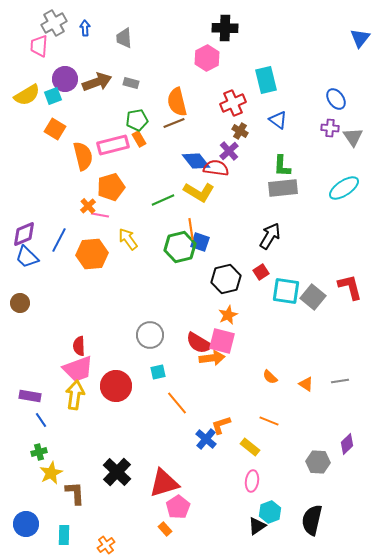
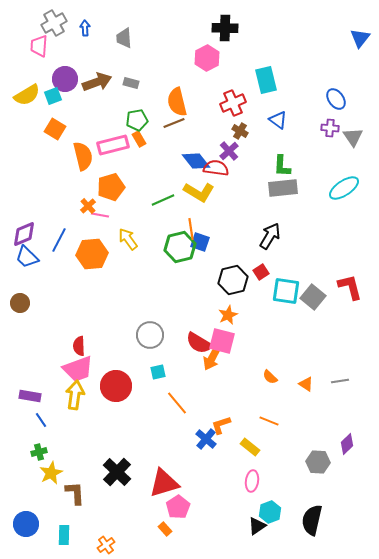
black hexagon at (226, 279): moved 7 px right, 1 px down
orange arrow at (212, 358): rotated 125 degrees clockwise
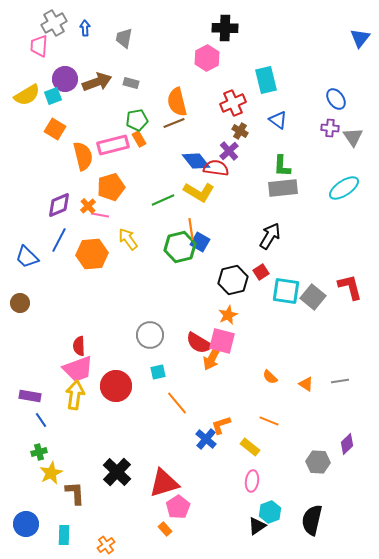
gray trapezoid at (124, 38): rotated 15 degrees clockwise
purple diamond at (24, 234): moved 35 px right, 29 px up
blue square at (200, 242): rotated 12 degrees clockwise
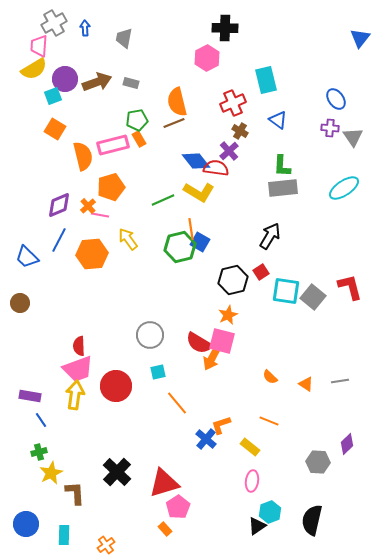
yellow semicircle at (27, 95): moved 7 px right, 26 px up
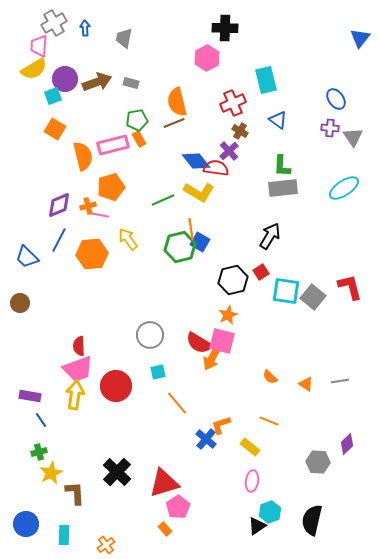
orange cross at (88, 206): rotated 28 degrees clockwise
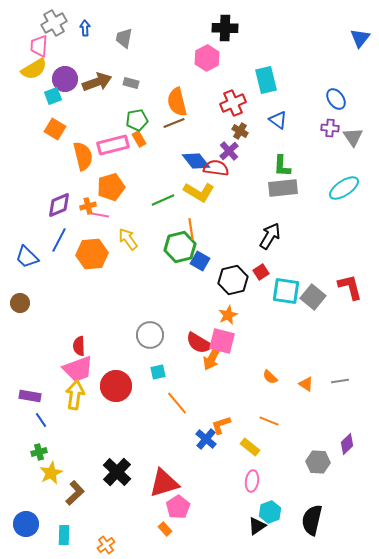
blue square at (200, 242): moved 19 px down
brown L-shape at (75, 493): rotated 50 degrees clockwise
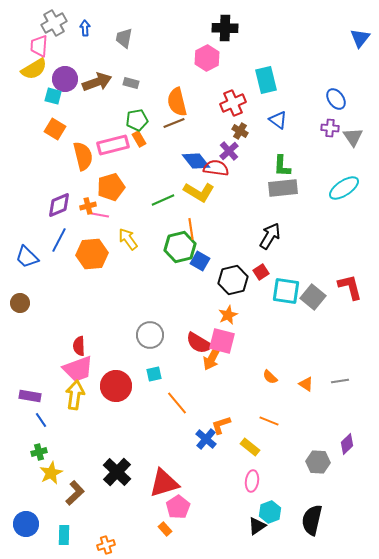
cyan square at (53, 96): rotated 36 degrees clockwise
cyan square at (158, 372): moved 4 px left, 2 px down
orange cross at (106, 545): rotated 18 degrees clockwise
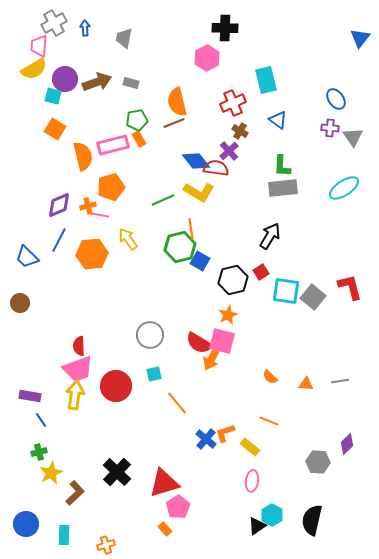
orange triangle at (306, 384): rotated 28 degrees counterclockwise
orange L-shape at (221, 425): moved 4 px right, 8 px down
cyan hexagon at (270, 512): moved 2 px right, 3 px down; rotated 10 degrees counterclockwise
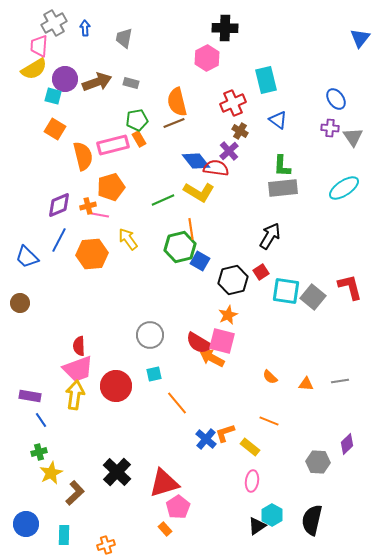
orange arrow at (212, 358): rotated 90 degrees clockwise
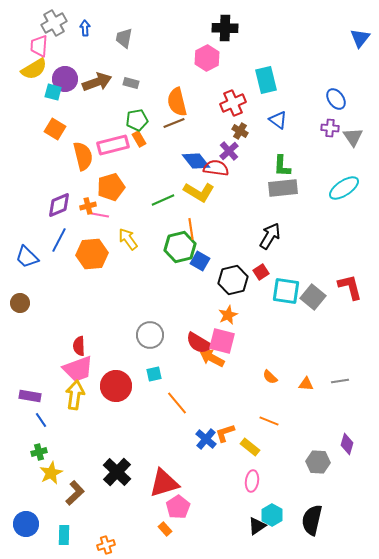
cyan square at (53, 96): moved 4 px up
purple diamond at (347, 444): rotated 30 degrees counterclockwise
